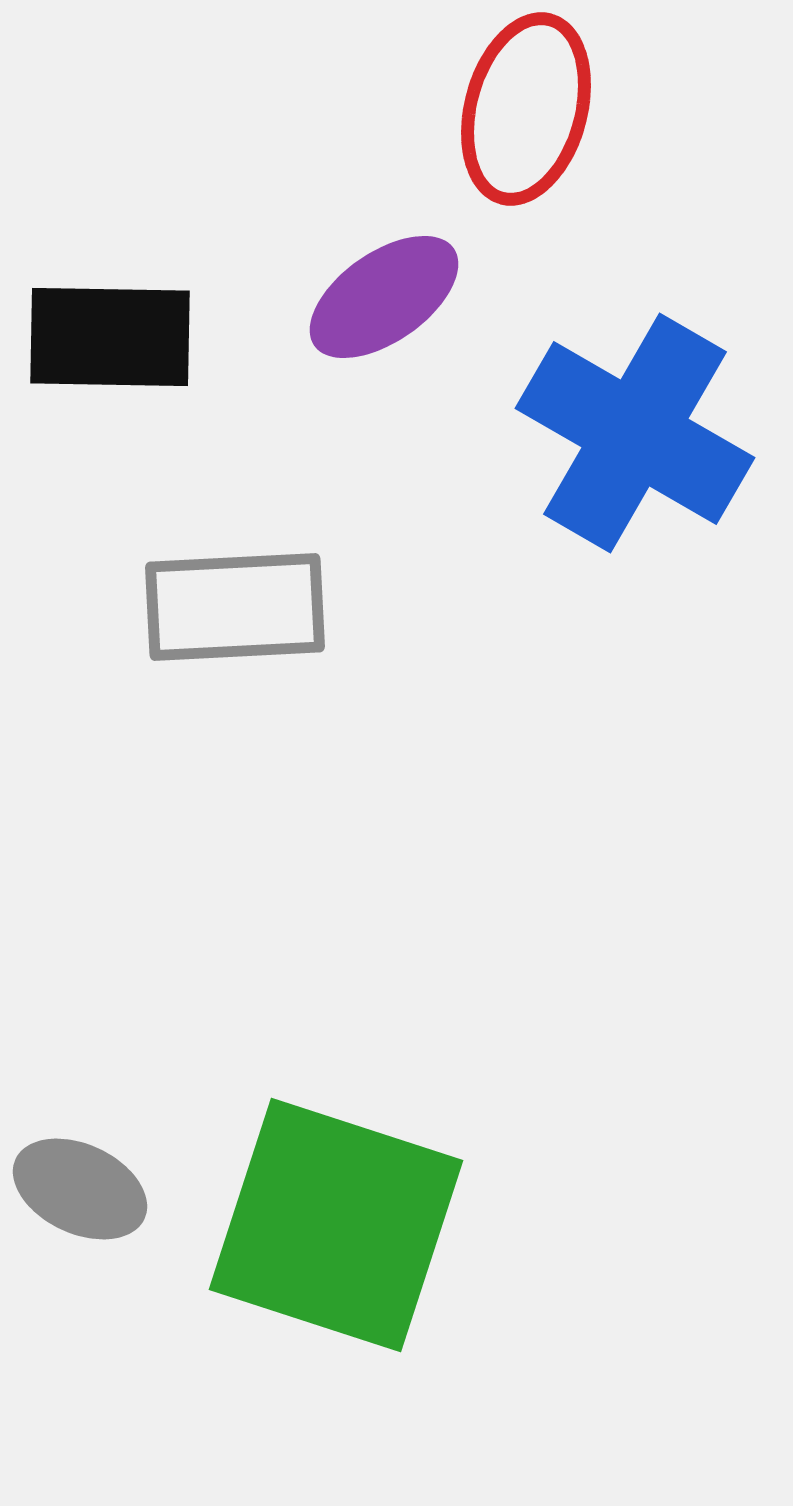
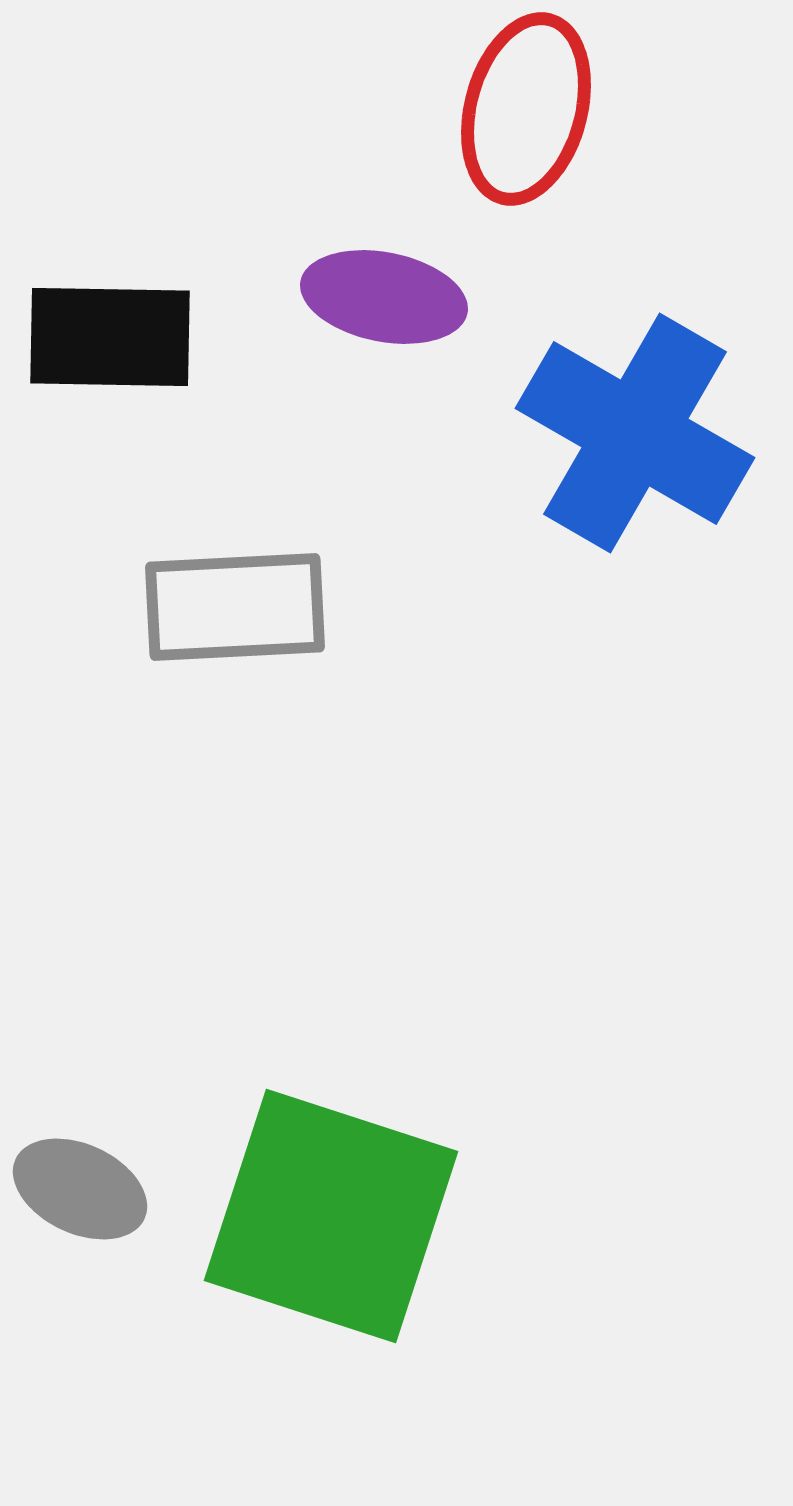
purple ellipse: rotated 46 degrees clockwise
green square: moved 5 px left, 9 px up
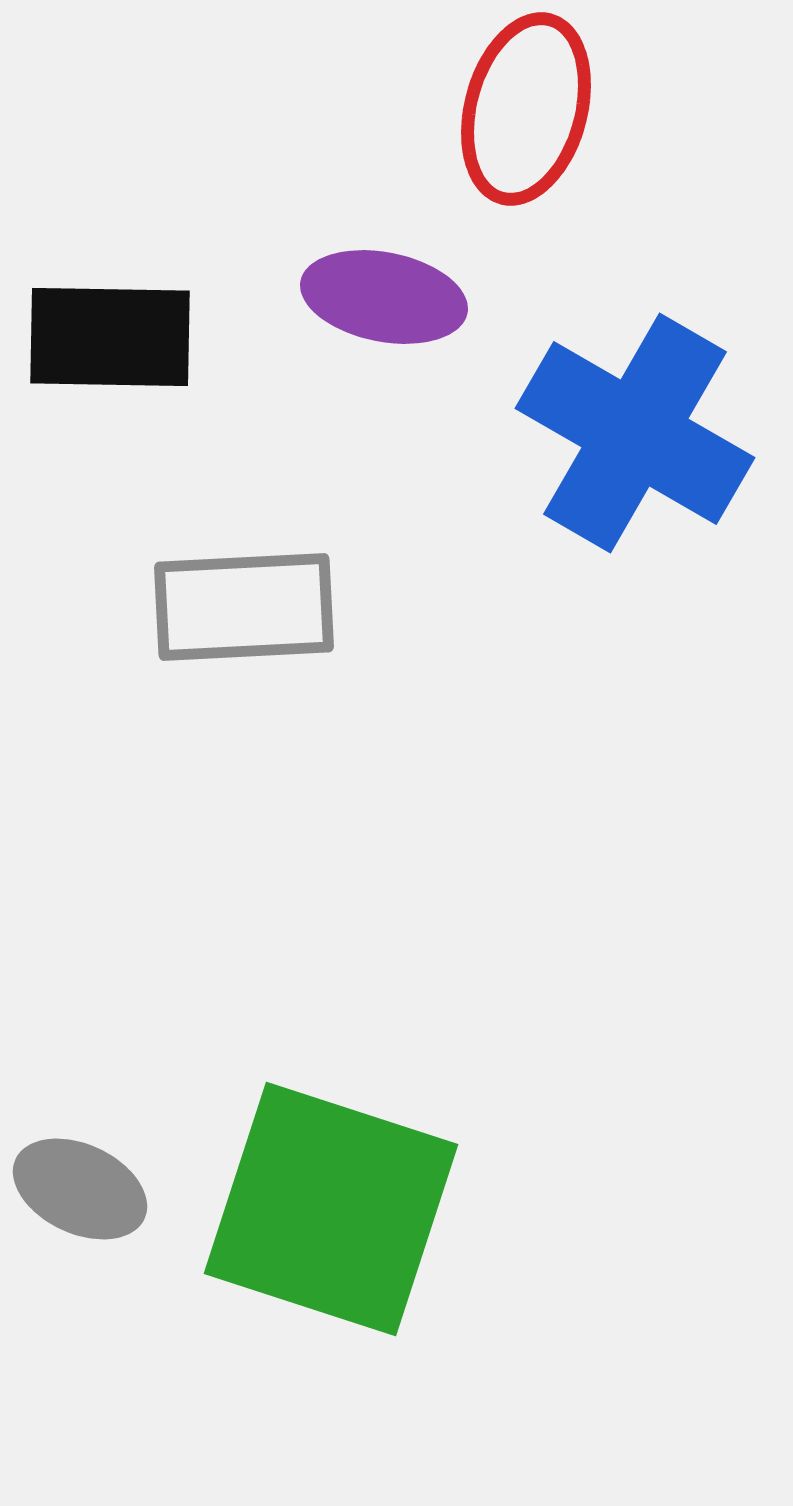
gray rectangle: moved 9 px right
green square: moved 7 px up
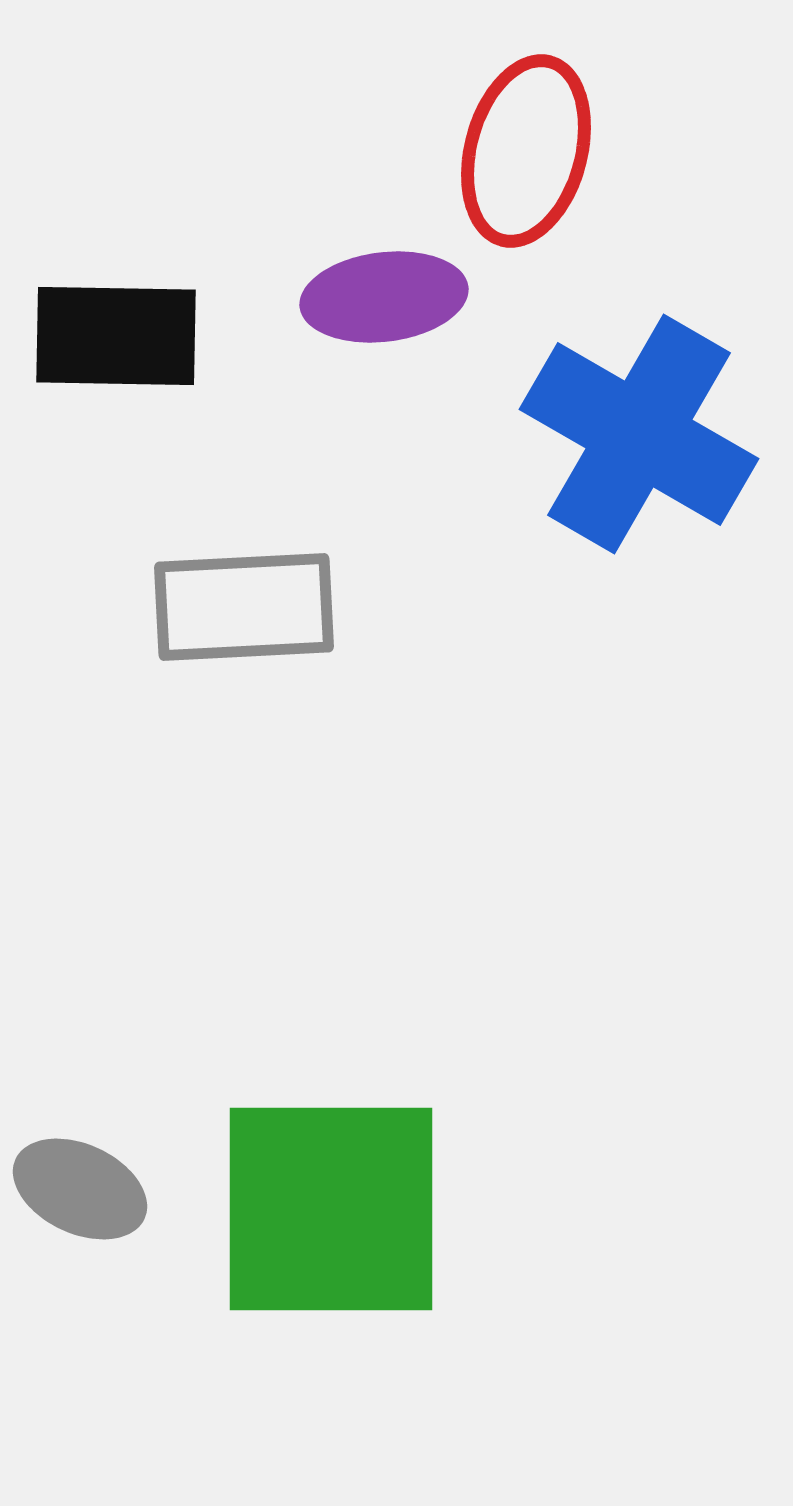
red ellipse: moved 42 px down
purple ellipse: rotated 18 degrees counterclockwise
black rectangle: moved 6 px right, 1 px up
blue cross: moved 4 px right, 1 px down
green square: rotated 18 degrees counterclockwise
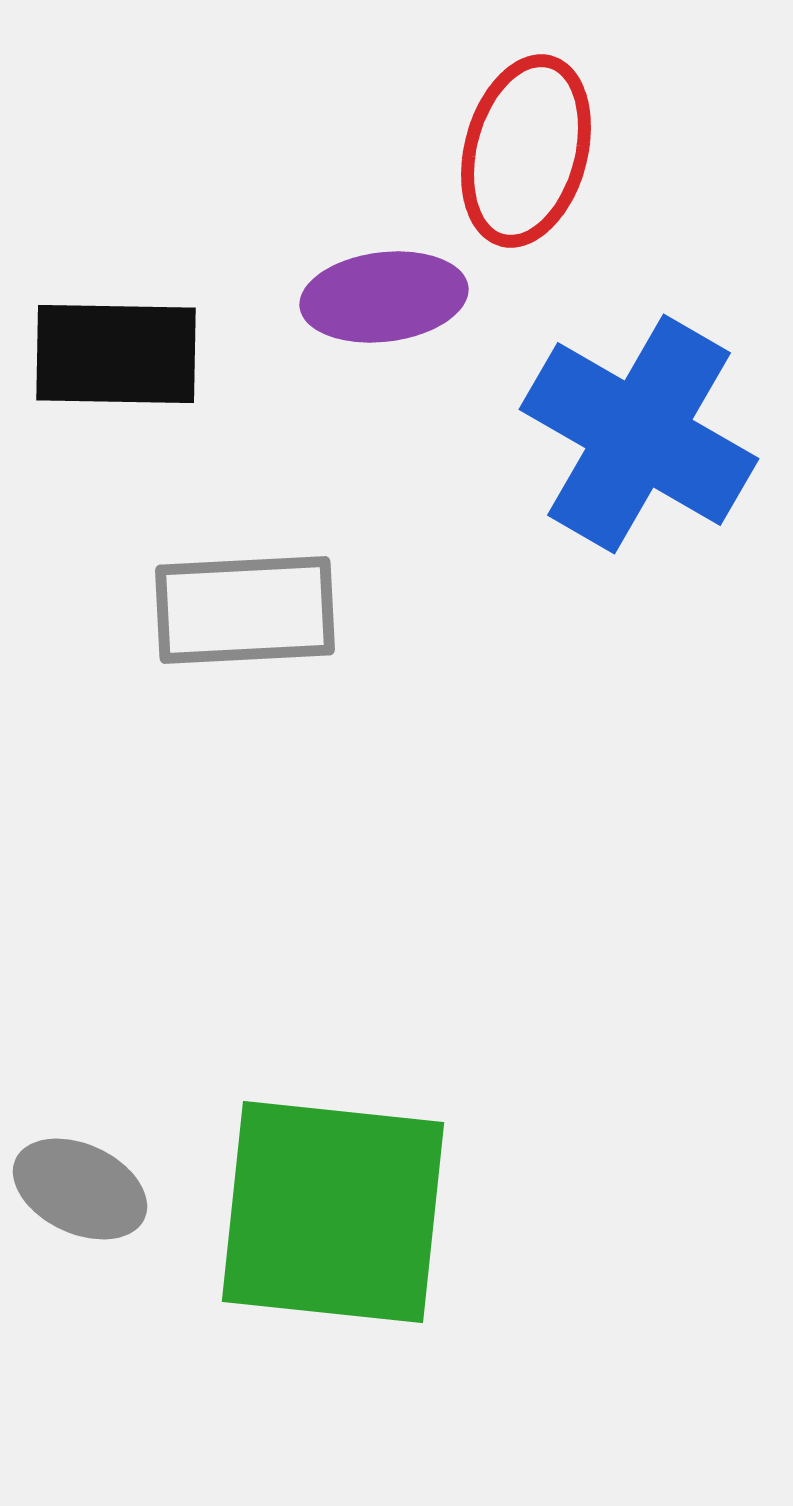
black rectangle: moved 18 px down
gray rectangle: moved 1 px right, 3 px down
green square: moved 2 px right, 3 px down; rotated 6 degrees clockwise
